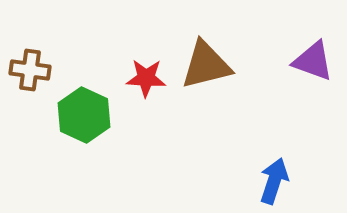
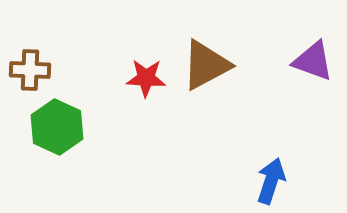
brown triangle: rotated 14 degrees counterclockwise
brown cross: rotated 6 degrees counterclockwise
green hexagon: moved 27 px left, 12 px down
blue arrow: moved 3 px left
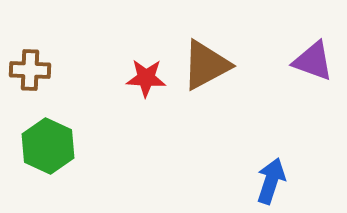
green hexagon: moved 9 px left, 19 px down
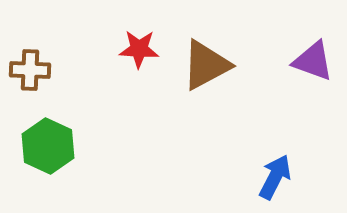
red star: moved 7 px left, 29 px up
blue arrow: moved 4 px right, 4 px up; rotated 9 degrees clockwise
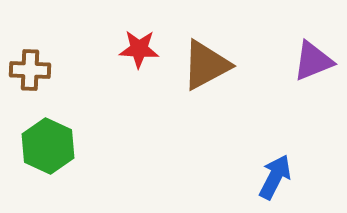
purple triangle: rotated 42 degrees counterclockwise
